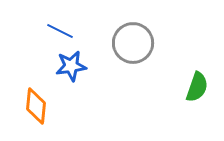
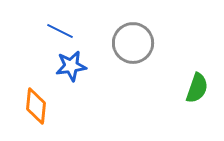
green semicircle: moved 1 px down
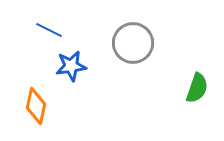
blue line: moved 11 px left, 1 px up
orange diamond: rotated 6 degrees clockwise
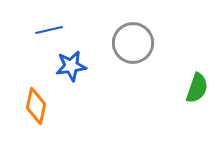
blue line: rotated 40 degrees counterclockwise
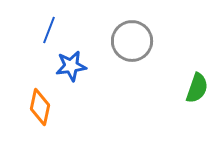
blue line: rotated 56 degrees counterclockwise
gray circle: moved 1 px left, 2 px up
orange diamond: moved 4 px right, 1 px down
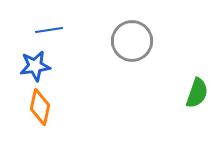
blue line: rotated 60 degrees clockwise
blue star: moved 36 px left
green semicircle: moved 5 px down
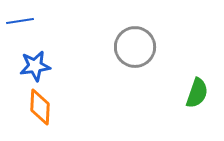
blue line: moved 29 px left, 9 px up
gray circle: moved 3 px right, 6 px down
orange diamond: rotated 9 degrees counterclockwise
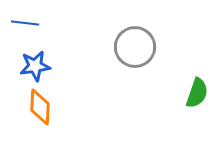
blue line: moved 5 px right, 2 px down; rotated 16 degrees clockwise
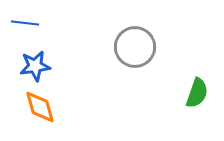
orange diamond: rotated 18 degrees counterclockwise
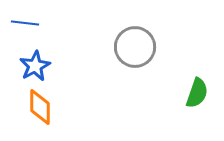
blue star: rotated 20 degrees counterclockwise
orange diamond: rotated 15 degrees clockwise
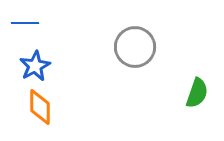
blue line: rotated 8 degrees counterclockwise
